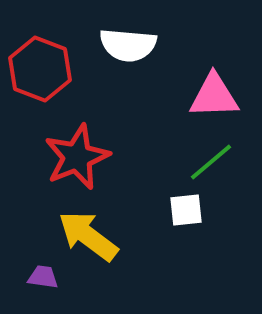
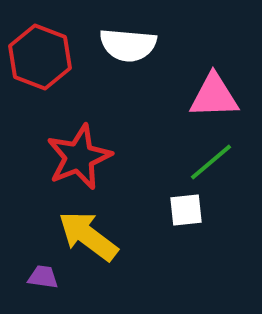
red hexagon: moved 12 px up
red star: moved 2 px right
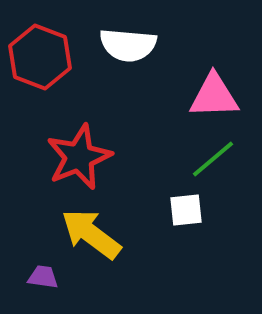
green line: moved 2 px right, 3 px up
yellow arrow: moved 3 px right, 2 px up
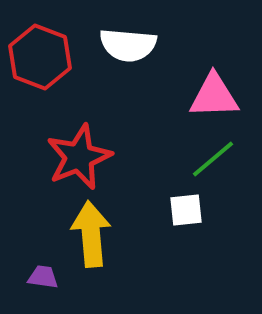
yellow arrow: rotated 48 degrees clockwise
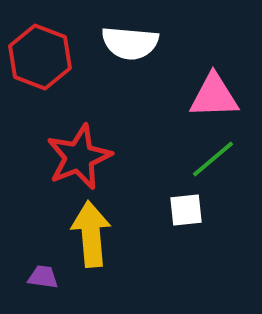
white semicircle: moved 2 px right, 2 px up
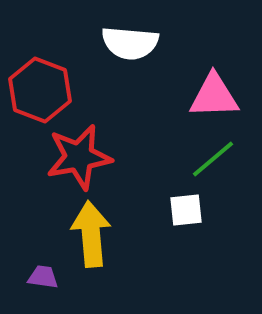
red hexagon: moved 33 px down
red star: rotated 12 degrees clockwise
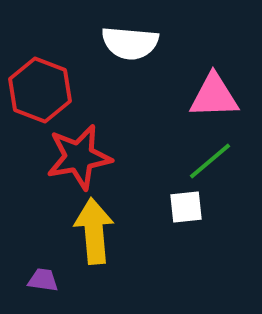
green line: moved 3 px left, 2 px down
white square: moved 3 px up
yellow arrow: moved 3 px right, 3 px up
purple trapezoid: moved 3 px down
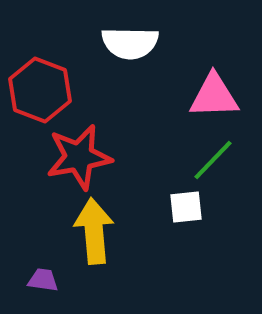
white semicircle: rotated 4 degrees counterclockwise
green line: moved 3 px right, 1 px up; rotated 6 degrees counterclockwise
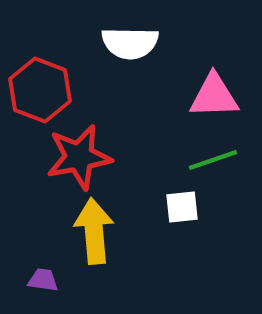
green line: rotated 27 degrees clockwise
white square: moved 4 px left
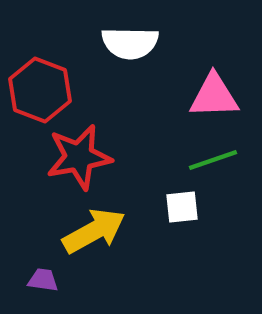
yellow arrow: rotated 66 degrees clockwise
